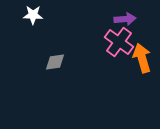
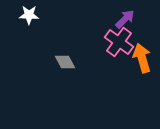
white star: moved 4 px left
purple arrow: rotated 40 degrees counterclockwise
gray diamond: moved 10 px right; rotated 70 degrees clockwise
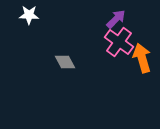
purple arrow: moved 9 px left
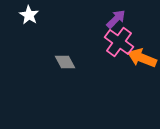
white star: rotated 30 degrees clockwise
orange arrow: rotated 52 degrees counterclockwise
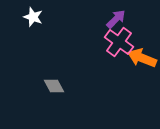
white star: moved 4 px right, 2 px down; rotated 12 degrees counterclockwise
gray diamond: moved 11 px left, 24 px down
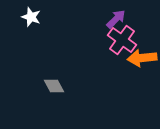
white star: moved 2 px left
pink cross: moved 3 px right, 2 px up
orange arrow: rotated 28 degrees counterclockwise
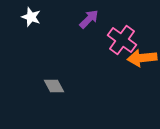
purple arrow: moved 27 px left
